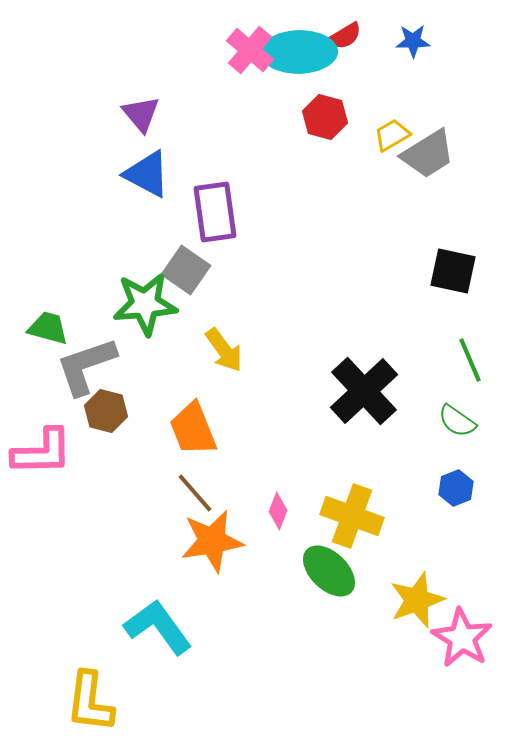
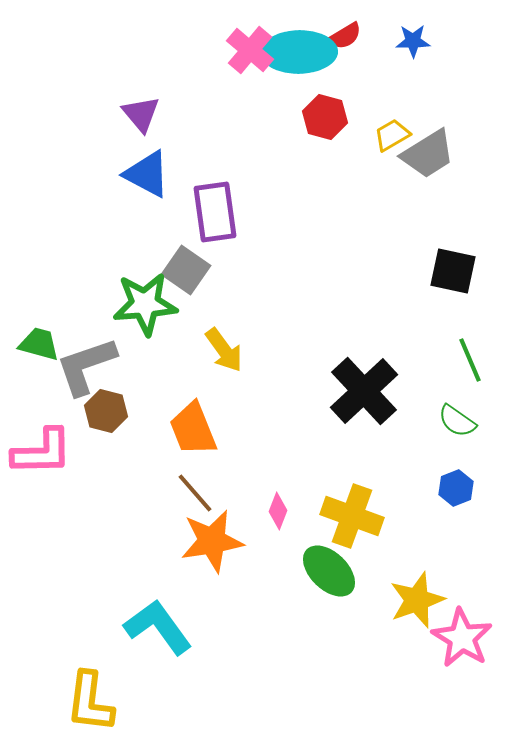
green trapezoid: moved 9 px left, 16 px down
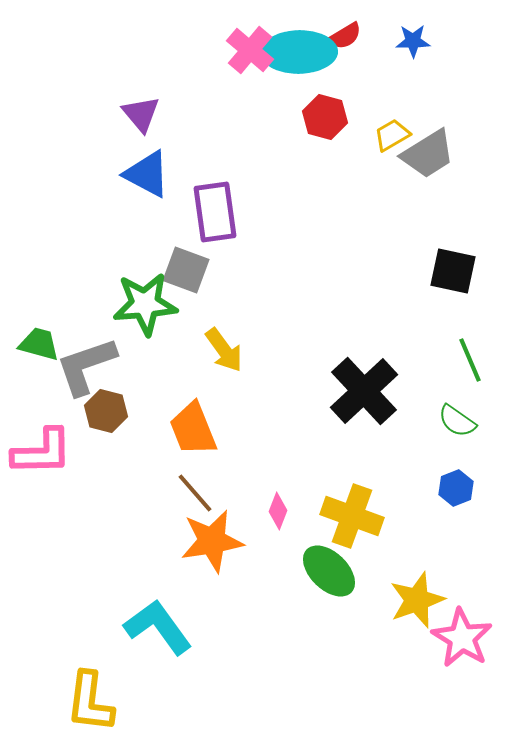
gray square: rotated 15 degrees counterclockwise
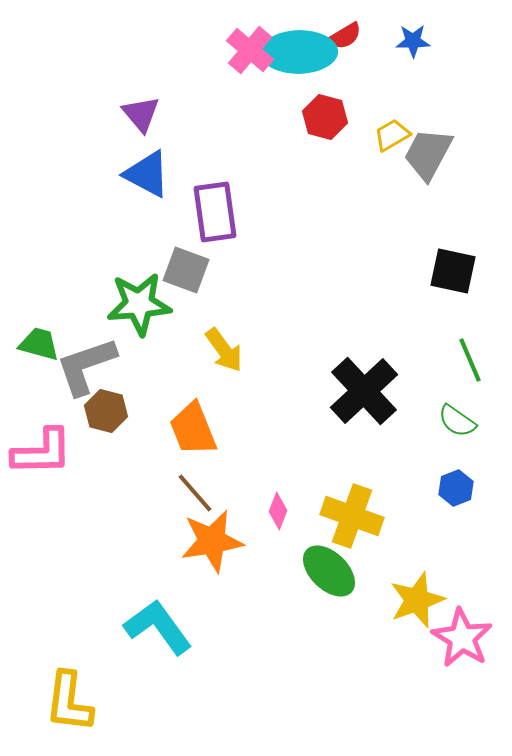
gray trapezoid: rotated 150 degrees clockwise
green star: moved 6 px left
yellow L-shape: moved 21 px left
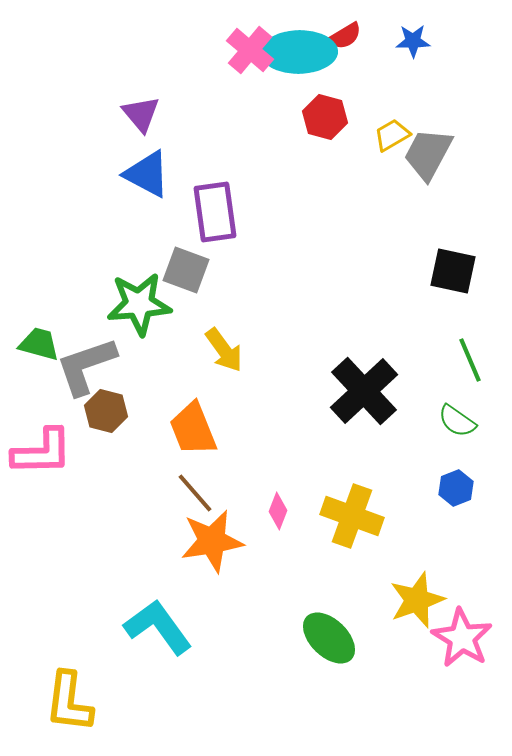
green ellipse: moved 67 px down
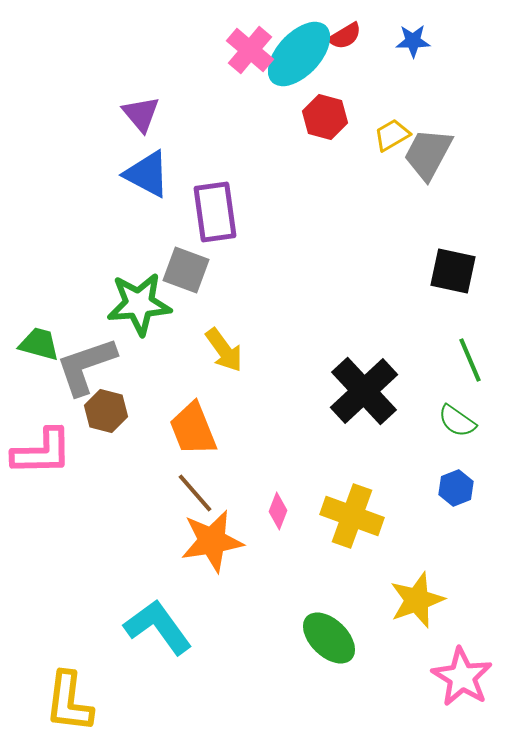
cyan ellipse: moved 2 px down; rotated 46 degrees counterclockwise
pink star: moved 39 px down
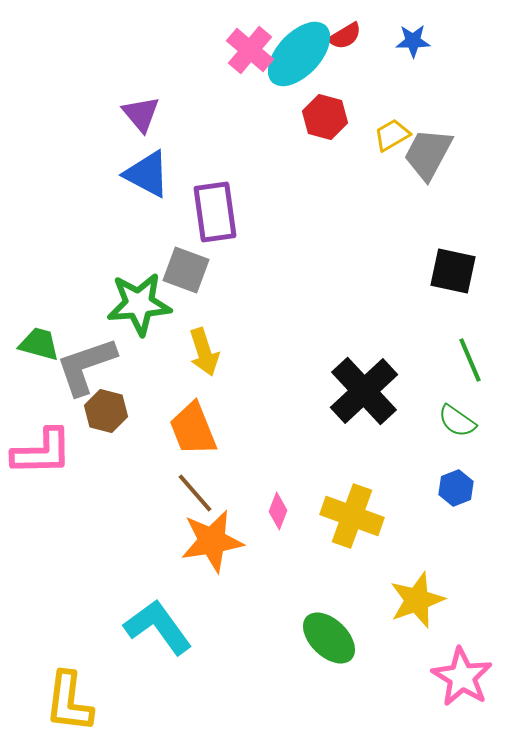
yellow arrow: moved 20 px left, 2 px down; rotated 18 degrees clockwise
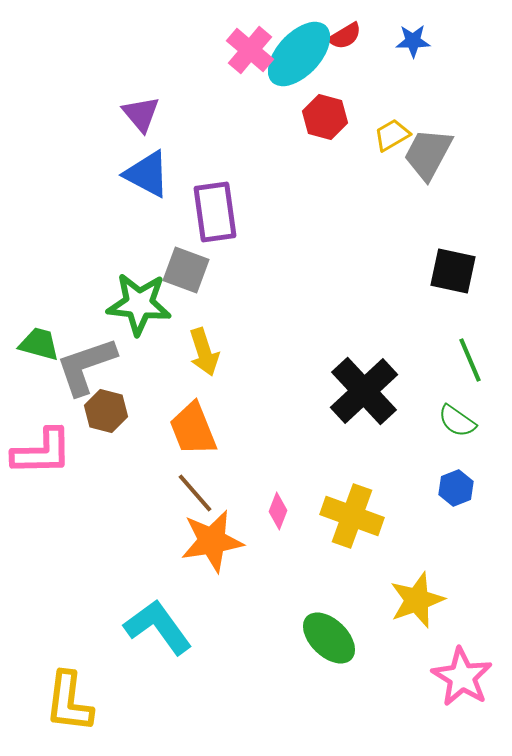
green star: rotated 10 degrees clockwise
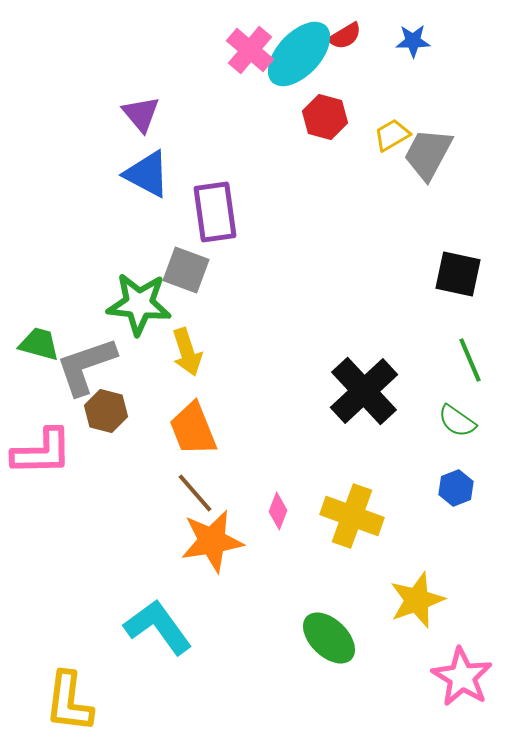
black square: moved 5 px right, 3 px down
yellow arrow: moved 17 px left
